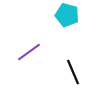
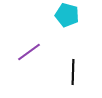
black line: rotated 25 degrees clockwise
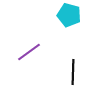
cyan pentagon: moved 2 px right
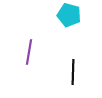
purple line: rotated 45 degrees counterclockwise
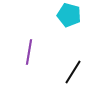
black line: rotated 30 degrees clockwise
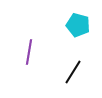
cyan pentagon: moved 9 px right, 10 px down
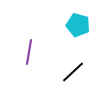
black line: rotated 15 degrees clockwise
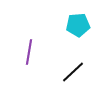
cyan pentagon: rotated 20 degrees counterclockwise
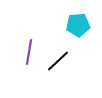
black line: moved 15 px left, 11 px up
